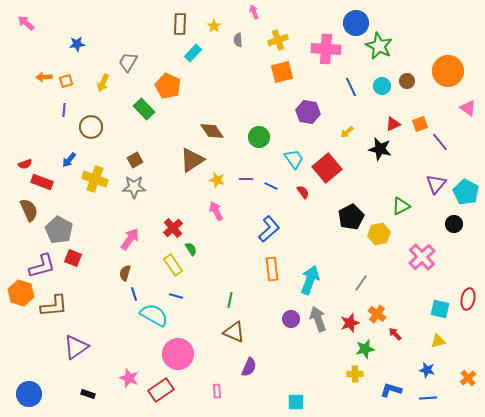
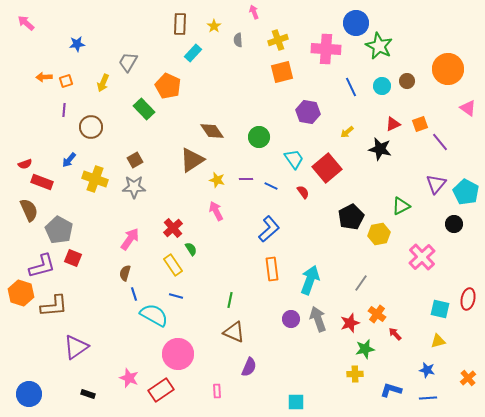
orange circle at (448, 71): moved 2 px up
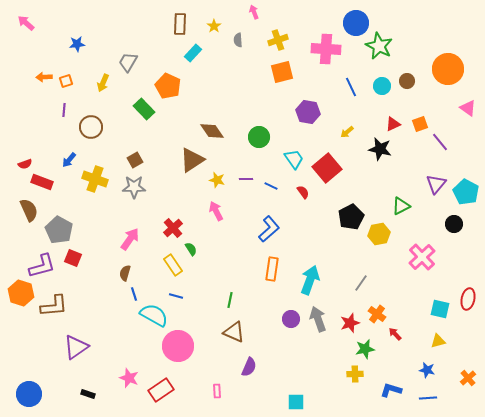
orange rectangle at (272, 269): rotated 15 degrees clockwise
pink circle at (178, 354): moved 8 px up
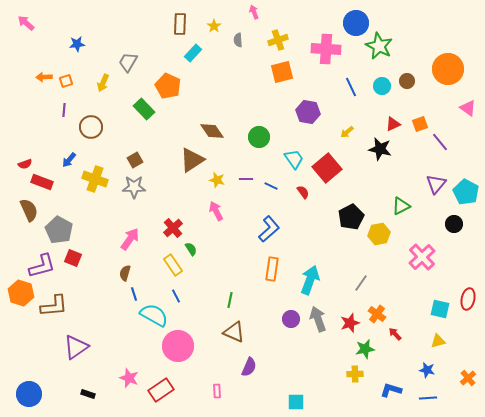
blue line at (176, 296): rotated 48 degrees clockwise
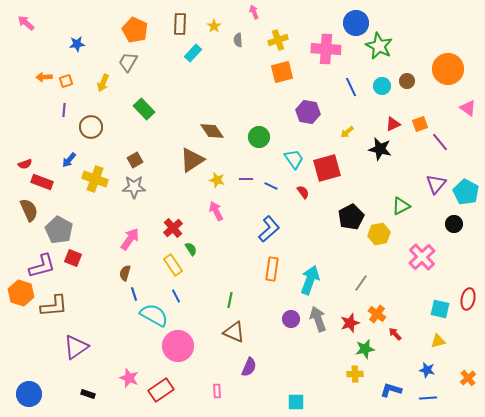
orange pentagon at (168, 86): moved 33 px left, 56 px up
red square at (327, 168): rotated 24 degrees clockwise
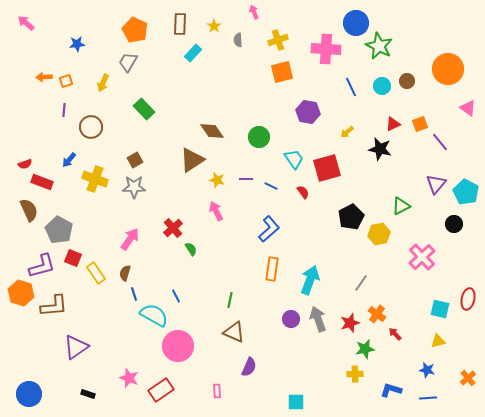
yellow rectangle at (173, 265): moved 77 px left, 8 px down
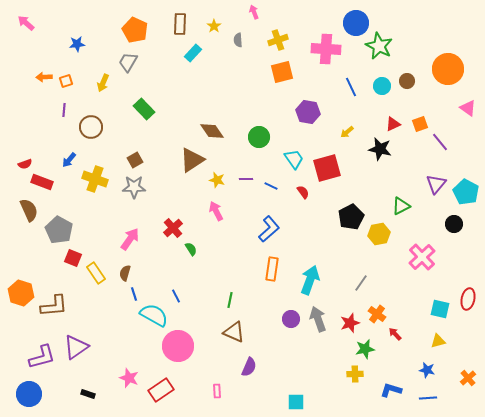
purple L-shape at (42, 266): moved 91 px down
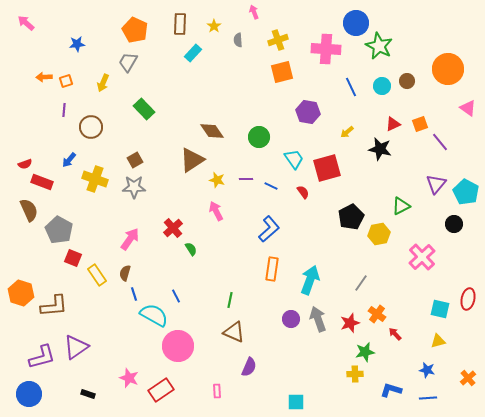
yellow rectangle at (96, 273): moved 1 px right, 2 px down
green star at (365, 349): moved 3 px down
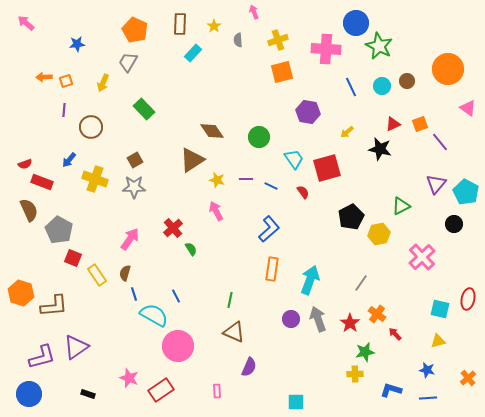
red star at (350, 323): rotated 18 degrees counterclockwise
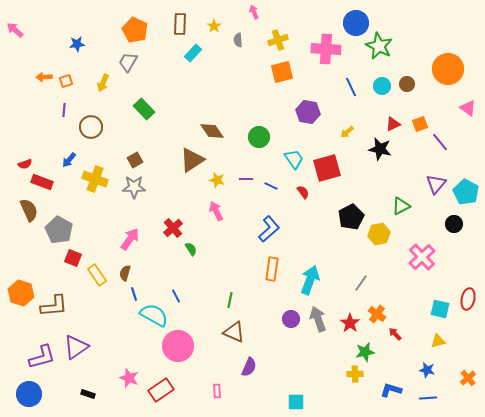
pink arrow at (26, 23): moved 11 px left, 7 px down
brown circle at (407, 81): moved 3 px down
